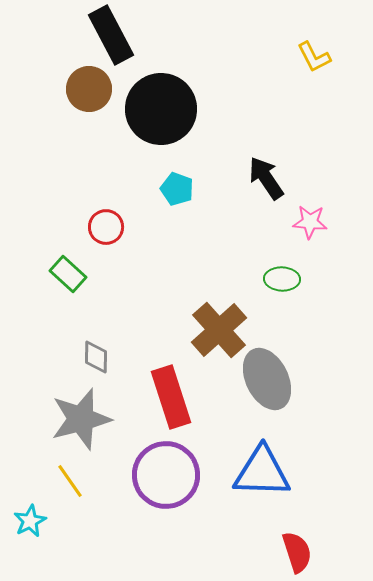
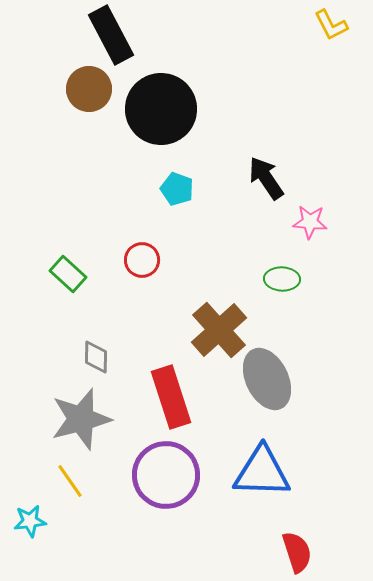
yellow L-shape: moved 17 px right, 32 px up
red circle: moved 36 px right, 33 px down
cyan star: rotated 20 degrees clockwise
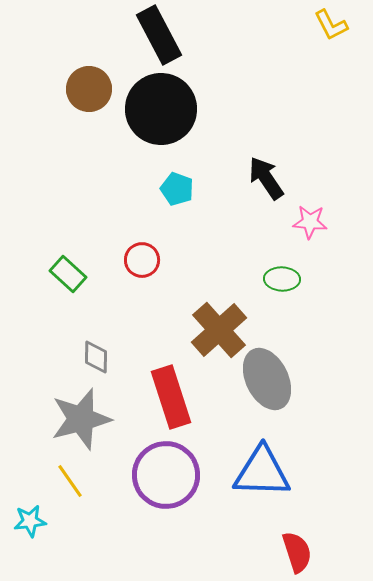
black rectangle: moved 48 px right
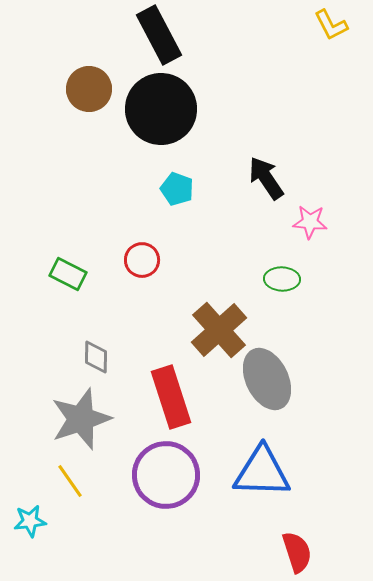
green rectangle: rotated 15 degrees counterclockwise
gray star: rotated 4 degrees counterclockwise
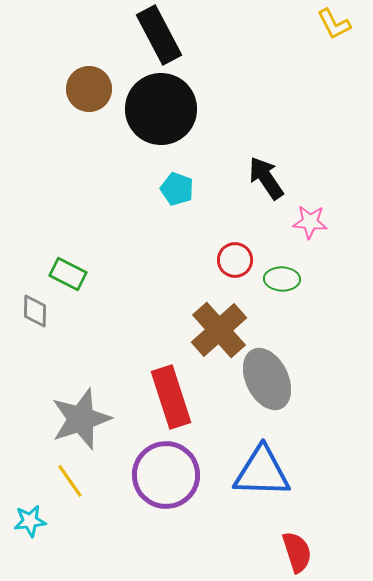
yellow L-shape: moved 3 px right, 1 px up
red circle: moved 93 px right
gray diamond: moved 61 px left, 46 px up
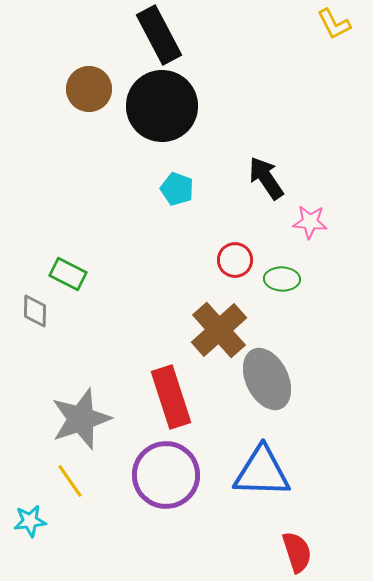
black circle: moved 1 px right, 3 px up
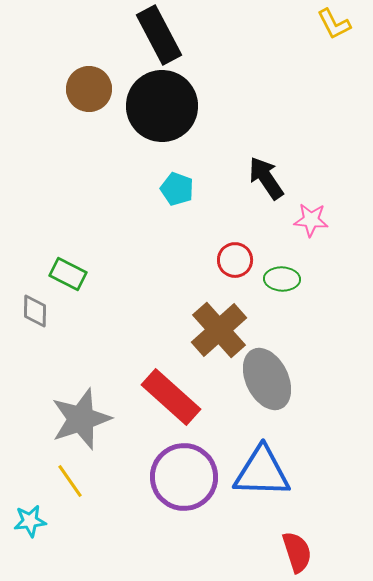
pink star: moved 1 px right, 2 px up
red rectangle: rotated 30 degrees counterclockwise
purple circle: moved 18 px right, 2 px down
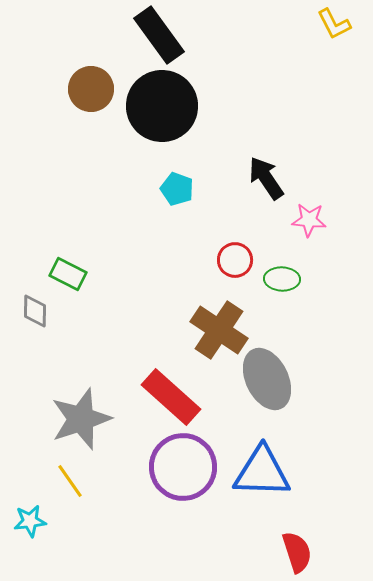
black rectangle: rotated 8 degrees counterclockwise
brown circle: moved 2 px right
pink star: moved 2 px left
brown cross: rotated 14 degrees counterclockwise
purple circle: moved 1 px left, 10 px up
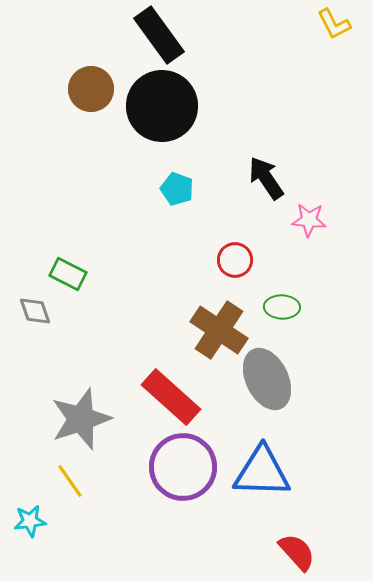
green ellipse: moved 28 px down
gray diamond: rotated 20 degrees counterclockwise
red semicircle: rotated 24 degrees counterclockwise
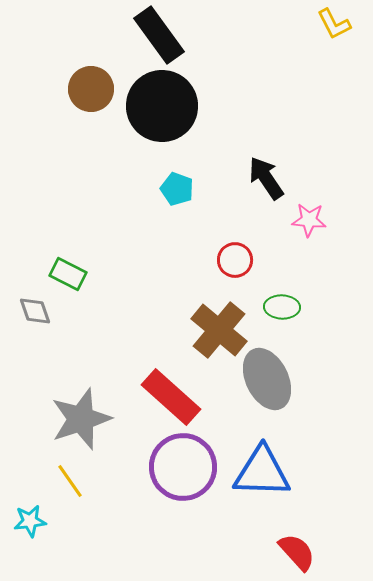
brown cross: rotated 6 degrees clockwise
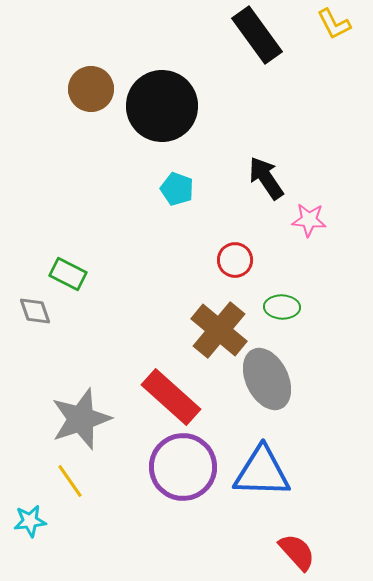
black rectangle: moved 98 px right
